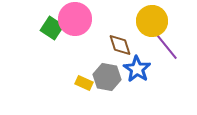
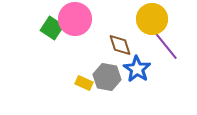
yellow circle: moved 2 px up
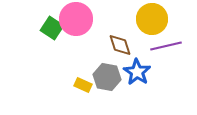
pink circle: moved 1 px right
purple line: rotated 64 degrees counterclockwise
blue star: moved 3 px down
yellow rectangle: moved 1 px left, 2 px down
